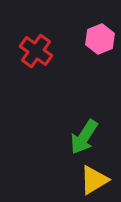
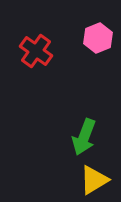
pink hexagon: moved 2 px left, 1 px up
green arrow: rotated 12 degrees counterclockwise
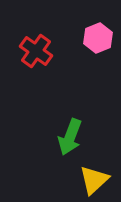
green arrow: moved 14 px left
yellow triangle: rotated 12 degrees counterclockwise
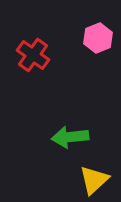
red cross: moved 3 px left, 4 px down
green arrow: rotated 63 degrees clockwise
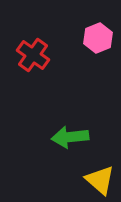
yellow triangle: moved 6 px right; rotated 36 degrees counterclockwise
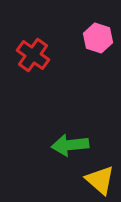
pink hexagon: rotated 20 degrees counterclockwise
green arrow: moved 8 px down
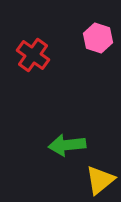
green arrow: moved 3 px left
yellow triangle: rotated 40 degrees clockwise
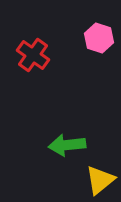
pink hexagon: moved 1 px right
